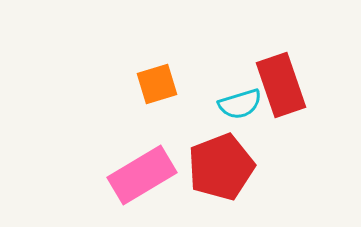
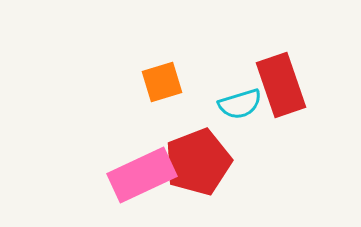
orange square: moved 5 px right, 2 px up
red pentagon: moved 23 px left, 5 px up
pink rectangle: rotated 6 degrees clockwise
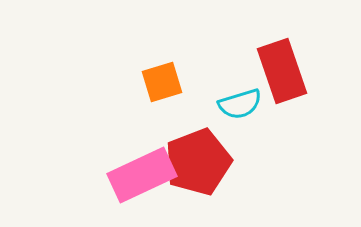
red rectangle: moved 1 px right, 14 px up
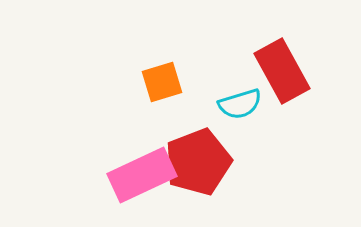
red rectangle: rotated 10 degrees counterclockwise
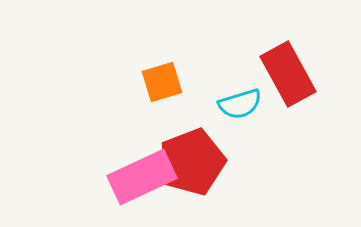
red rectangle: moved 6 px right, 3 px down
red pentagon: moved 6 px left
pink rectangle: moved 2 px down
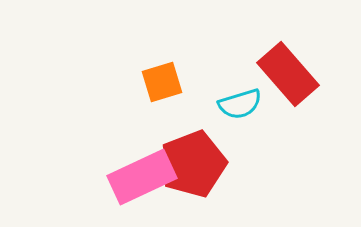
red rectangle: rotated 12 degrees counterclockwise
red pentagon: moved 1 px right, 2 px down
